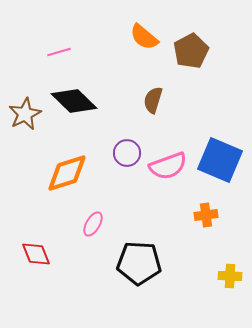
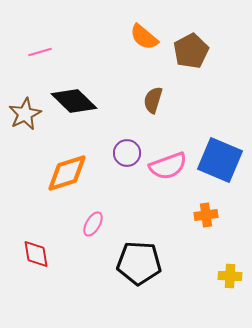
pink line: moved 19 px left
red diamond: rotated 12 degrees clockwise
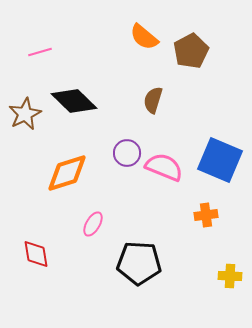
pink semicircle: moved 4 px left, 1 px down; rotated 138 degrees counterclockwise
